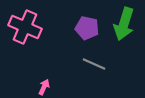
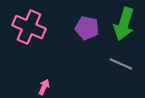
pink cross: moved 4 px right
gray line: moved 27 px right
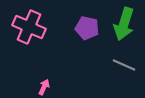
gray line: moved 3 px right, 1 px down
